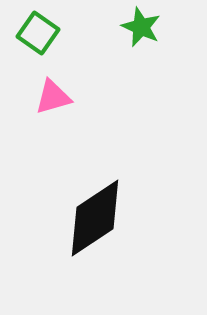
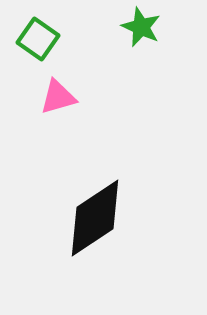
green square: moved 6 px down
pink triangle: moved 5 px right
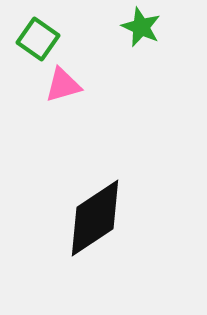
pink triangle: moved 5 px right, 12 px up
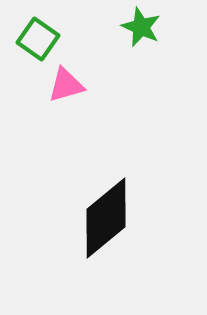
pink triangle: moved 3 px right
black diamond: moved 11 px right; rotated 6 degrees counterclockwise
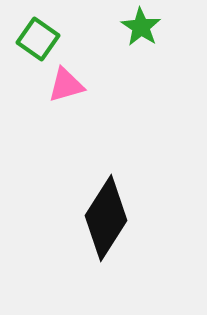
green star: rotated 9 degrees clockwise
black diamond: rotated 18 degrees counterclockwise
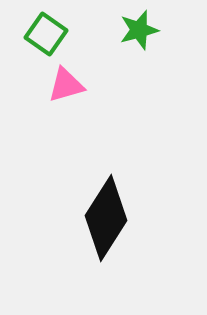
green star: moved 2 px left, 3 px down; rotated 24 degrees clockwise
green square: moved 8 px right, 5 px up
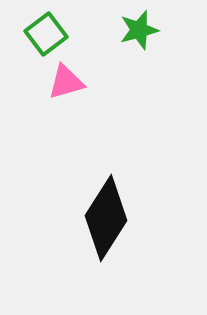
green square: rotated 18 degrees clockwise
pink triangle: moved 3 px up
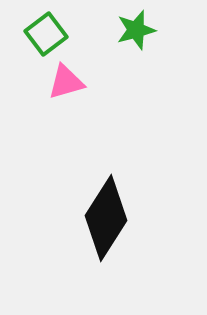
green star: moved 3 px left
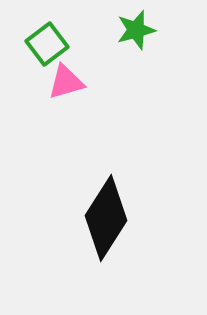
green square: moved 1 px right, 10 px down
